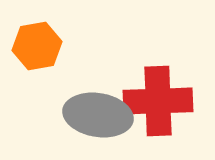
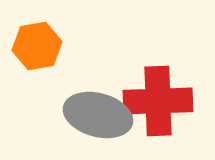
gray ellipse: rotated 6 degrees clockwise
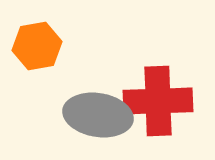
gray ellipse: rotated 6 degrees counterclockwise
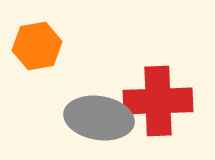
gray ellipse: moved 1 px right, 3 px down
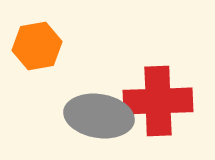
gray ellipse: moved 2 px up
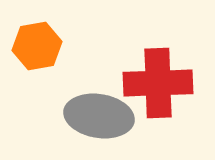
red cross: moved 18 px up
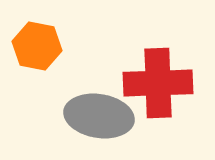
orange hexagon: rotated 21 degrees clockwise
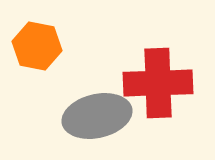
gray ellipse: moved 2 px left; rotated 22 degrees counterclockwise
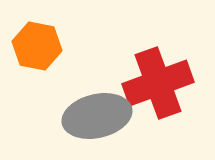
red cross: rotated 18 degrees counterclockwise
